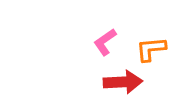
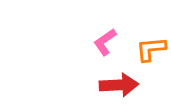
red arrow: moved 4 px left, 3 px down
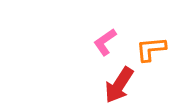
red arrow: rotated 126 degrees clockwise
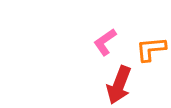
red arrow: rotated 12 degrees counterclockwise
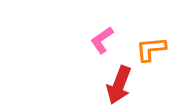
pink L-shape: moved 3 px left, 2 px up
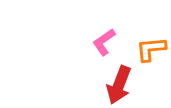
pink L-shape: moved 2 px right, 2 px down
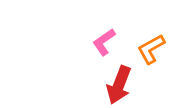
orange L-shape: rotated 24 degrees counterclockwise
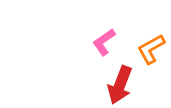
red arrow: moved 1 px right
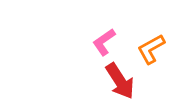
red arrow: moved 4 px up; rotated 54 degrees counterclockwise
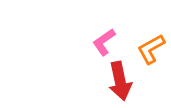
red arrow: rotated 21 degrees clockwise
